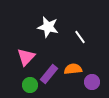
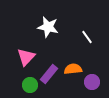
white line: moved 7 px right
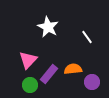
white star: rotated 15 degrees clockwise
pink triangle: moved 2 px right, 3 px down
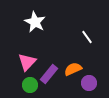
white star: moved 13 px left, 5 px up
pink triangle: moved 1 px left, 2 px down
orange semicircle: rotated 18 degrees counterclockwise
purple circle: moved 3 px left, 1 px down
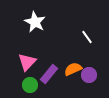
purple circle: moved 8 px up
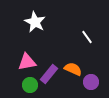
pink triangle: rotated 36 degrees clockwise
orange semicircle: rotated 48 degrees clockwise
purple circle: moved 2 px right, 7 px down
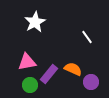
white star: rotated 15 degrees clockwise
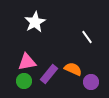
green circle: moved 6 px left, 4 px up
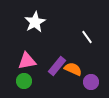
pink triangle: moved 1 px up
purple rectangle: moved 8 px right, 8 px up
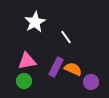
white line: moved 21 px left
purple rectangle: moved 1 px left, 1 px down; rotated 12 degrees counterclockwise
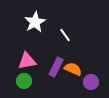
white line: moved 1 px left, 2 px up
